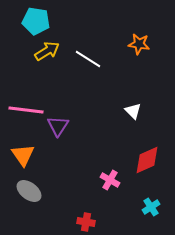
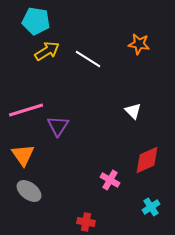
pink line: rotated 24 degrees counterclockwise
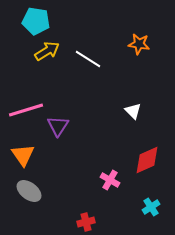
red cross: rotated 24 degrees counterclockwise
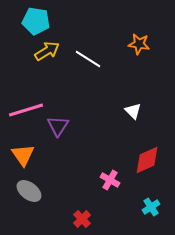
red cross: moved 4 px left, 3 px up; rotated 30 degrees counterclockwise
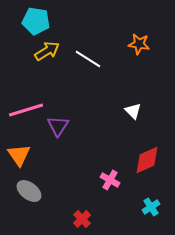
orange triangle: moved 4 px left
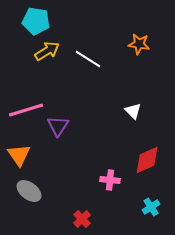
pink cross: rotated 24 degrees counterclockwise
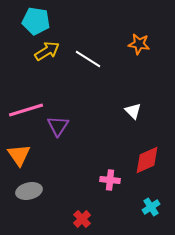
gray ellipse: rotated 50 degrees counterclockwise
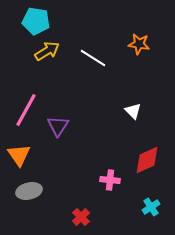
white line: moved 5 px right, 1 px up
pink line: rotated 44 degrees counterclockwise
red cross: moved 1 px left, 2 px up
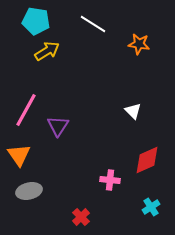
white line: moved 34 px up
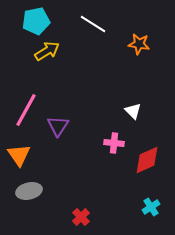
cyan pentagon: rotated 20 degrees counterclockwise
pink cross: moved 4 px right, 37 px up
